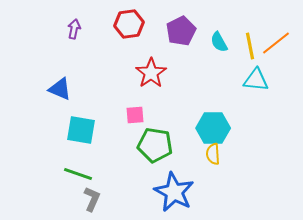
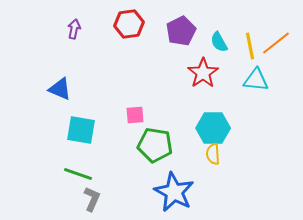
red star: moved 52 px right
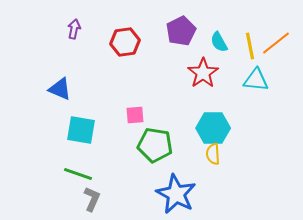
red hexagon: moved 4 px left, 18 px down
blue star: moved 2 px right, 2 px down
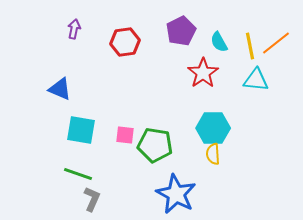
pink square: moved 10 px left, 20 px down; rotated 12 degrees clockwise
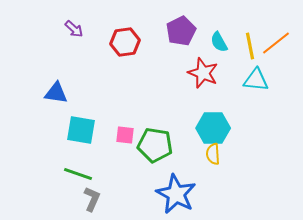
purple arrow: rotated 120 degrees clockwise
red star: rotated 16 degrees counterclockwise
blue triangle: moved 4 px left, 4 px down; rotated 15 degrees counterclockwise
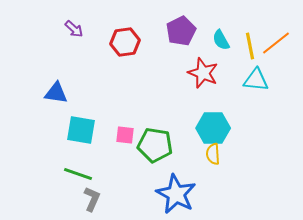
cyan semicircle: moved 2 px right, 2 px up
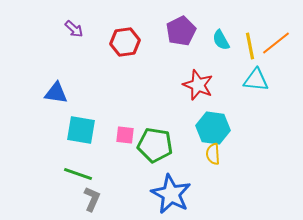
red star: moved 5 px left, 12 px down
cyan hexagon: rotated 8 degrees clockwise
blue star: moved 5 px left
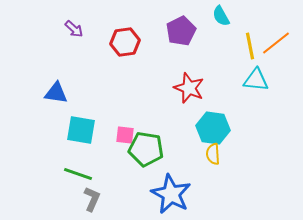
cyan semicircle: moved 24 px up
red star: moved 9 px left, 3 px down
green pentagon: moved 9 px left, 4 px down
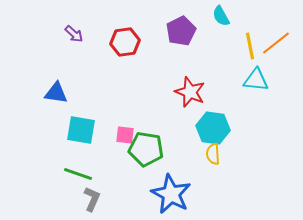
purple arrow: moved 5 px down
red star: moved 1 px right, 4 px down
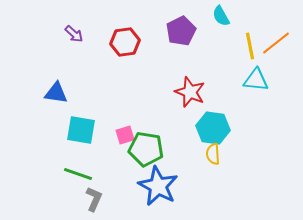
pink square: rotated 24 degrees counterclockwise
blue star: moved 13 px left, 8 px up
gray L-shape: moved 2 px right
